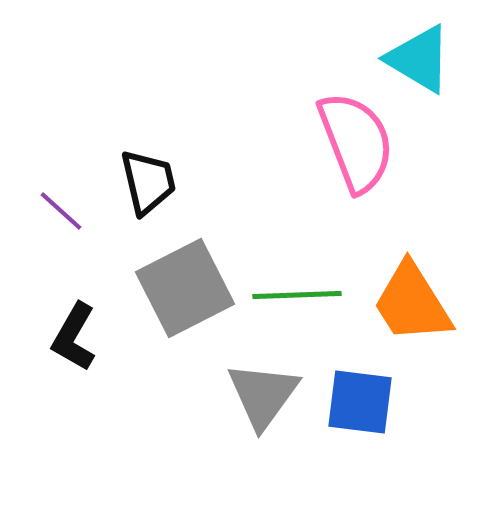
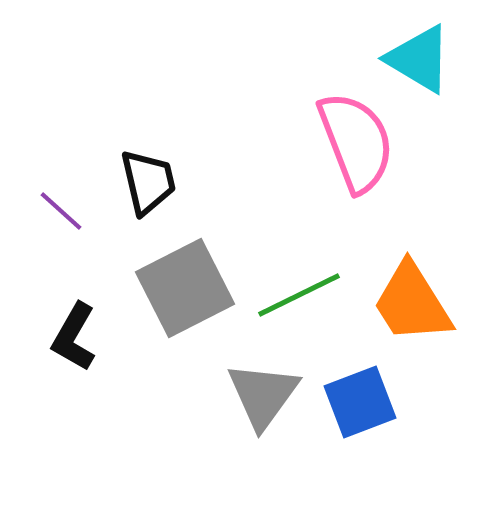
green line: moved 2 px right; rotated 24 degrees counterclockwise
blue square: rotated 28 degrees counterclockwise
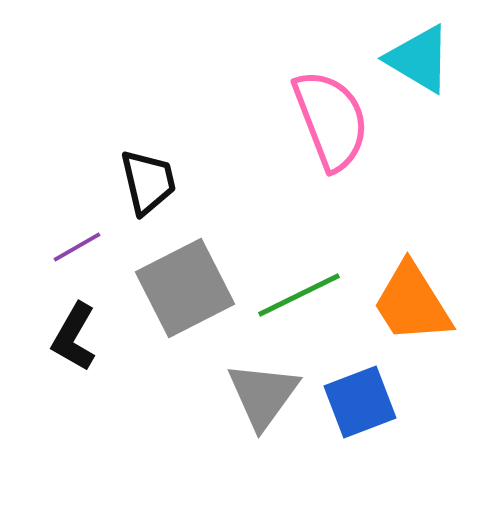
pink semicircle: moved 25 px left, 22 px up
purple line: moved 16 px right, 36 px down; rotated 72 degrees counterclockwise
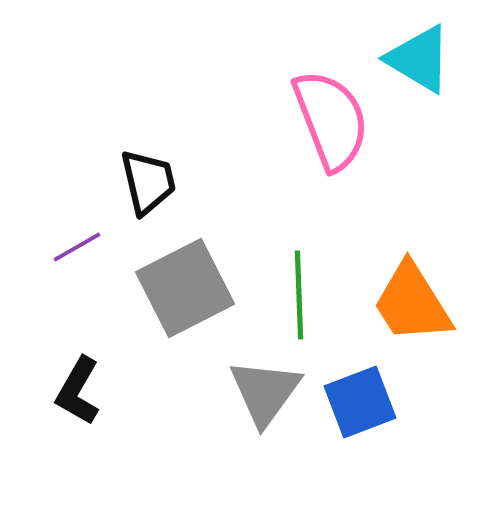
green line: rotated 66 degrees counterclockwise
black L-shape: moved 4 px right, 54 px down
gray triangle: moved 2 px right, 3 px up
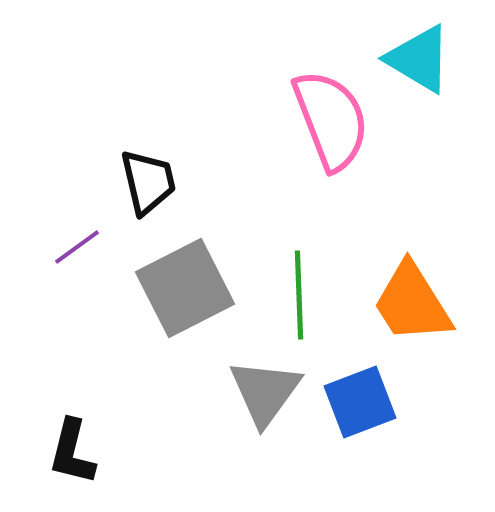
purple line: rotated 6 degrees counterclockwise
black L-shape: moved 6 px left, 61 px down; rotated 16 degrees counterclockwise
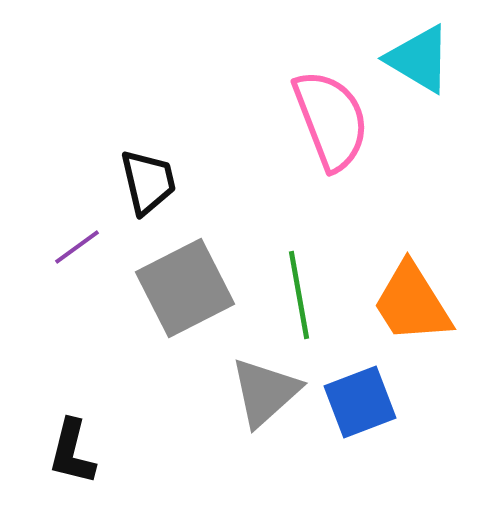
green line: rotated 8 degrees counterclockwise
gray triangle: rotated 12 degrees clockwise
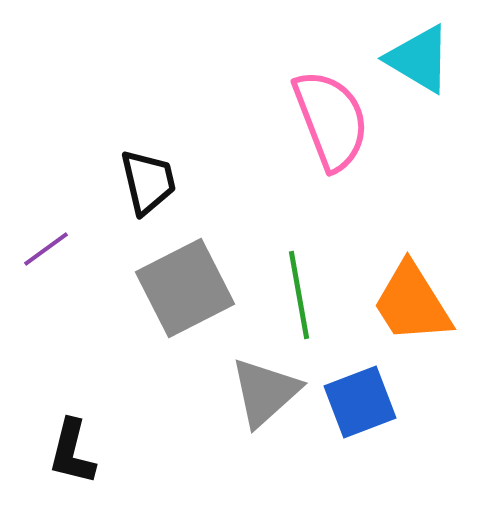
purple line: moved 31 px left, 2 px down
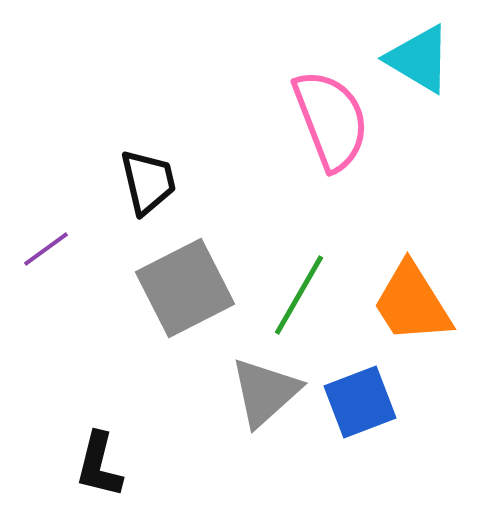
green line: rotated 40 degrees clockwise
black L-shape: moved 27 px right, 13 px down
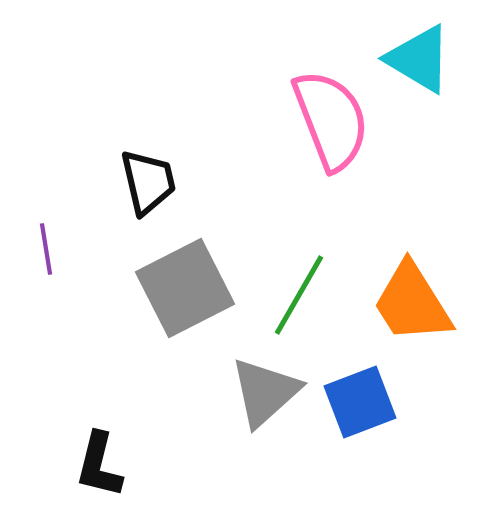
purple line: rotated 63 degrees counterclockwise
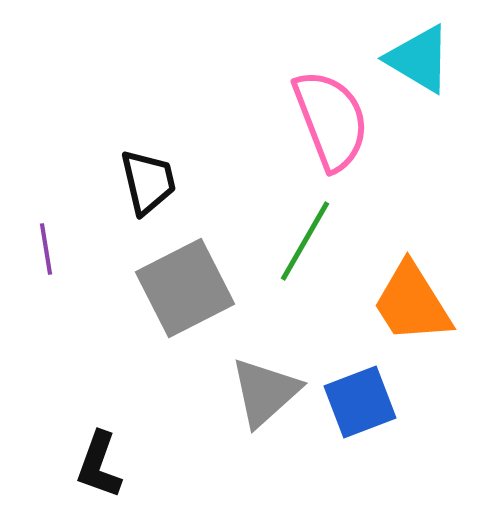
green line: moved 6 px right, 54 px up
black L-shape: rotated 6 degrees clockwise
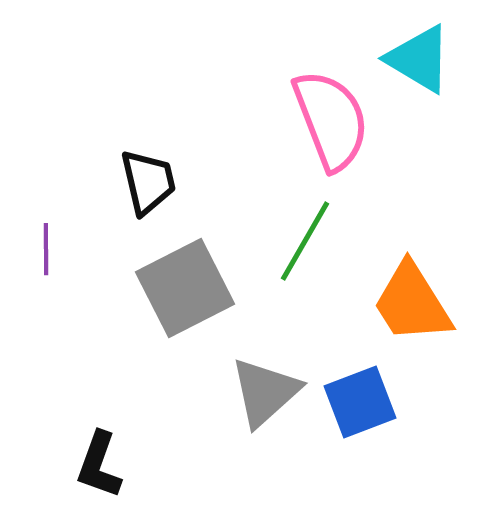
purple line: rotated 9 degrees clockwise
